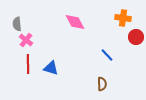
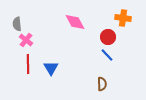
red circle: moved 28 px left
blue triangle: rotated 42 degrees clockwise
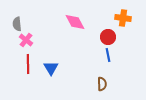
blue line: moved 1 px right; rotated 32 degrees clockwise
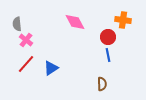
orange cross: moved 2 px down
red line: moved 2 px left; rotated 42 degrees clockwise
blue triangle: rotated 28 degrees clockwise
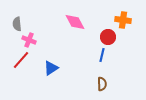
pink cross: moved 3 px right; rotated 16 degrees counterclockwise
blue line: moved 6 px left; rotated 24 degrees clockwise
red line: moved 5 px left, 4 px up
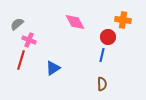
gray semicircle: rotated 56 degrees clockwise
red line: rotated 24 degrees counterclockwise
blue triangle: moved 2 px right
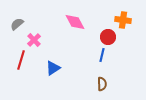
pink cross: moved 5 px right; rotated 24 degrees clockwise
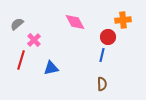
orange cross: rotated 14 degrees counterclockwise
blue triangle: moved 2 px left; rotated 21 degrees clockwise
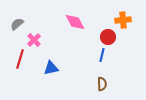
red line: moved 1 px left, 1 px up
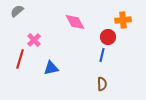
gray semicircle: moved 13 px up
